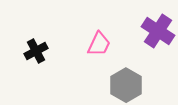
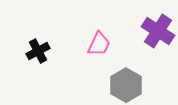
black cross: moved 2 px right
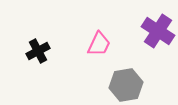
gray hexagon: rotated 20 degrees clockwise
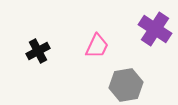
purple cross: moved 3 px left, 2 px up
pink trapezoid: moved 2 px left, 2 px down
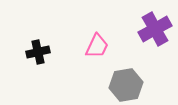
purple cross: rotated 28 degrees clockwise
black cross: moved 1 px down; rotated 15 degrees clockwise
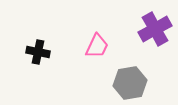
black cross: rotated 25 degrees clockwise
gray hexagon: moved 4 px right, 2 px up
